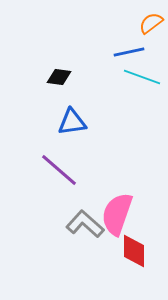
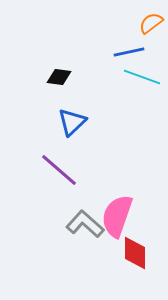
blue triangle: rotated 36 degrees counterclockwise
pink semicircle: moved 2 px down
red diamond: moved 1 px right, 2 px down
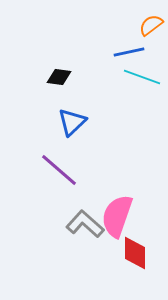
orange semicircle: moved 2 px down
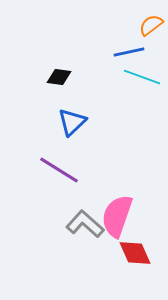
purple line: rotated 9 degrees counterclockwise
red diamond: rotated 24 degrees counterclockwise
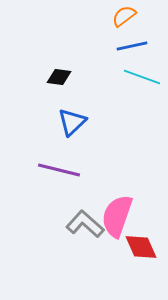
orange semicircle: moved 27 px left, 9 px up
blue line: moved 3 px right, 6 px up
purple line: rotated 18 degrees counterclockwise
red diamond: moved 6 px right, 6 px up
